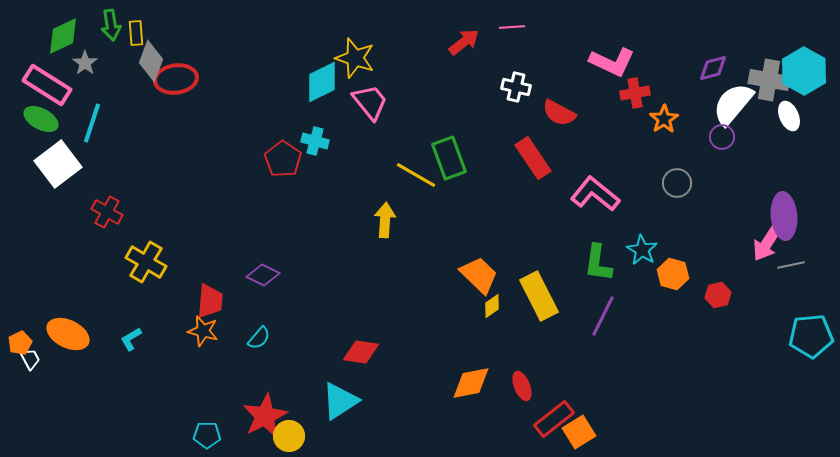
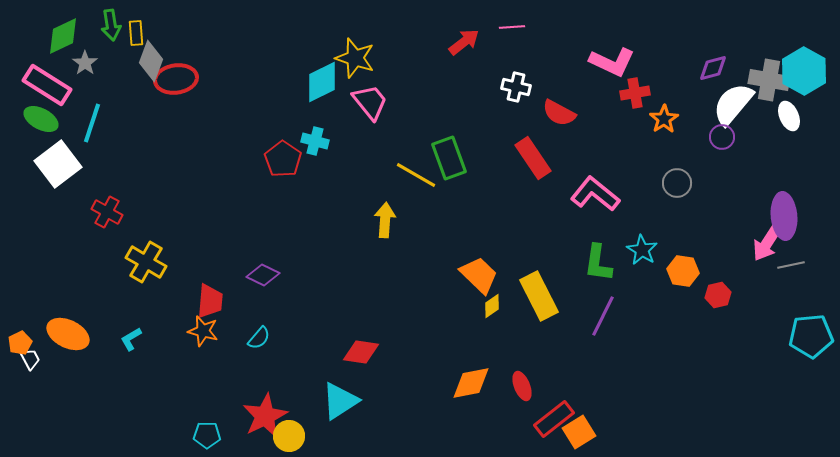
orange hexagon at (673, 274): moved 10 px right, 3 px up; rotated 8 degrees counterclockwise
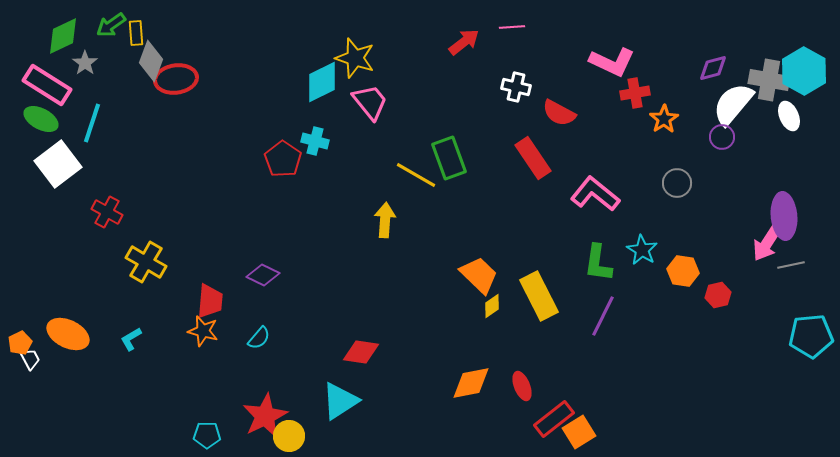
green arrow at (111, 25): rotated 64 degrees clockwise
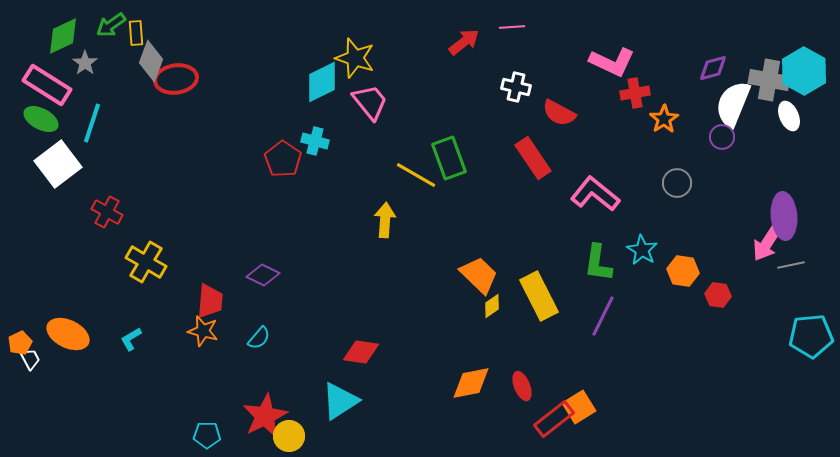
white semicircle at (733, 104): rotated 18 degrees counterclockwise
red hexagon at (718, 295): rotated 20 degrees clockwise
orange square at (579, 432): moved 25 px up
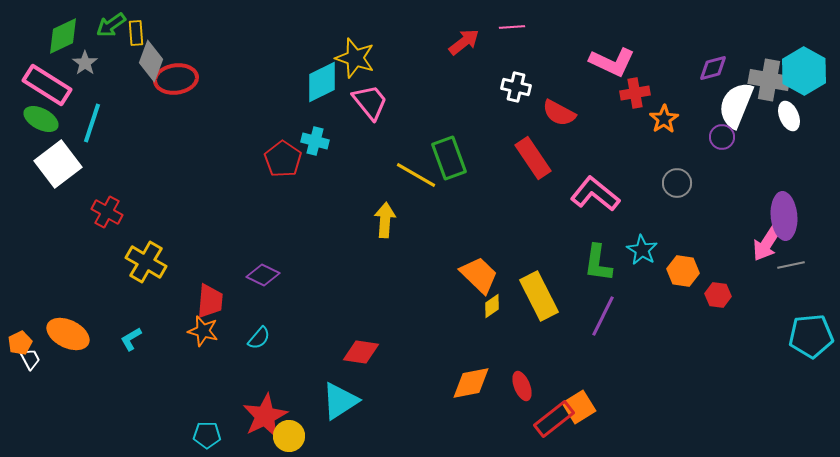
white semicircle at (733, 104): moved 3 px right, 1 px down
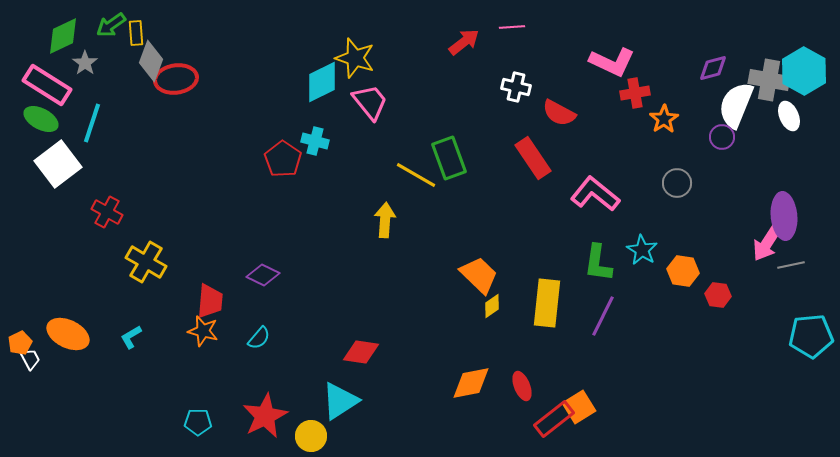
yellow rectangle at (539, 296): moved 8 px right, 7 px down; rotated 33 degrees clockwise
cyan L-shape at (131, 339): moved 2 px up
cyan pentagon at (207, 435): moved 9 px left, 13 px up
yellow circle at (289, 436): moved 22 px right
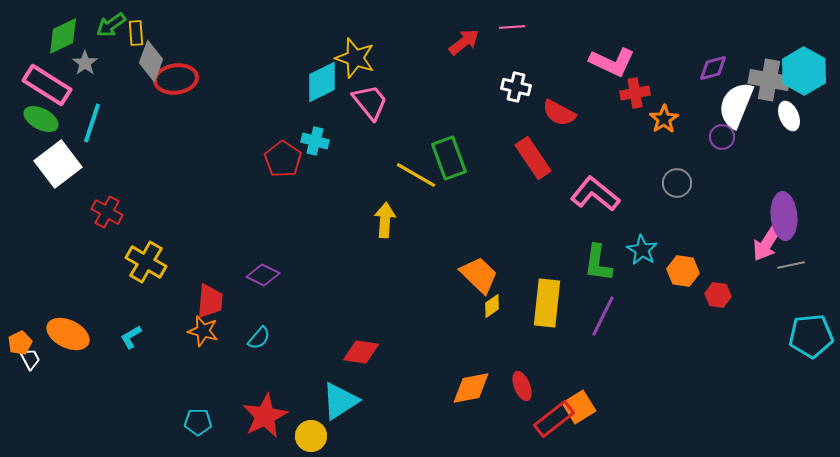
orange diamond at (471, 383): moved 5 px down
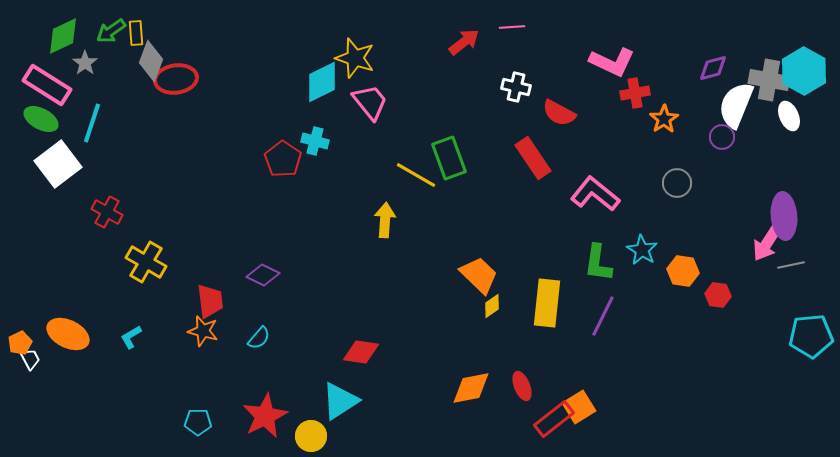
green arrow at (111, 25): moved 6 px down
red trapezoid at (210, 301): rotated 12 degrees counterclockwise
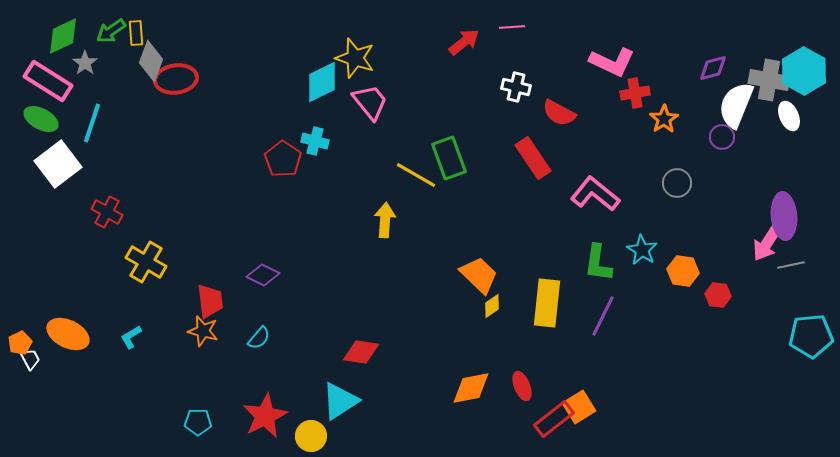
pink rectangle at (47, 85): moved 1 px right, 4 px up
